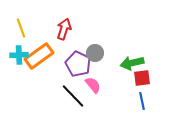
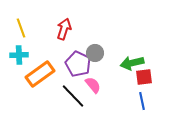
orange rectangle: moved 1 px right, 18 px down
red square: moved 2 px right, 1 px up
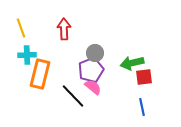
red arrow: rotated 20 degrees counterclockwise
cyan cross: moved 8 px right
purple pentagon: moved 13 px right, 6 px down; rotated 25 degrees clockwise
orange rectangle: rotated 40 degrees counterclockwise
pink semicircle: moved 2 px down; rotated 12 degrees counterclockwise
blue line: moved 6 px down
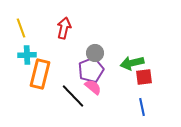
red arrow: moved 1 px up; rotated 15 degrees clockwise
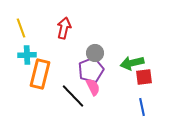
pink semicircle: rotated 24 degrees clockwise
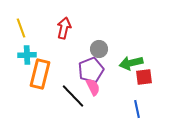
gray circle: moved 4 px right, 4 px up
green arrow: moved 1 px left
blue line: moved 5 px left, 2 px down
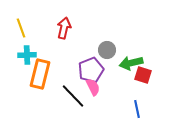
gray circle: moved 8 px right, 1 px down
red square: moved 1 px left, 2 px up; rotated 24 degrees clockwise
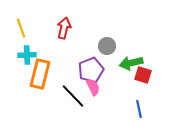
gray circle: moved 4 px up
blue line: moved 2 px right
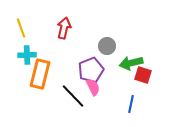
blue line: moved 8 px left, 5 px up; rotated 24 degrees clockwise
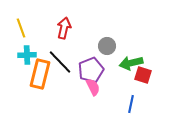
black line: moved 13 px left, 34 px up
